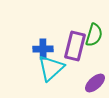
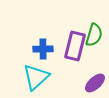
cyan triangle: moved 15 px left, 9 px down
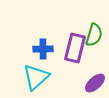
purple rectangle: moved 2 px down
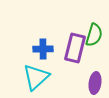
purple ellipse: rotated 40 degrees counterclockwise
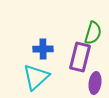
green semicircle: moved 1 px left, 2 px up
purple rectangle: moved 5 px right, 9 px down
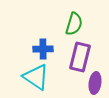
green semicircle: moved 19 px left, 9 px up
cyan triangle: rotated 44 degrees counterclockwise
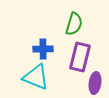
cyan triangle: rotated 12 degrees counterclockwise
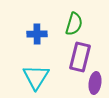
blue cross: moved 6 px left, 15 px up
cyan triangle: rotated 40 degrees clockwise
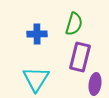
cyan triangle: moved 2 px down
purple ellipse: moved 1 px down
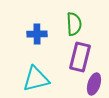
green semicircle: rotated 20 degrees counterclockwise
cyan triangle: rotated 44 degrees clockwise
purple ellipse: moved 1 px left; rotated 10 degrees clockwise
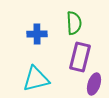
green semicircle: moved 1 px up
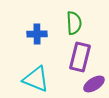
cyan triangle: rotated 36 degrees clockwise
purple ellipse: rotated 40 degrees clockwise
